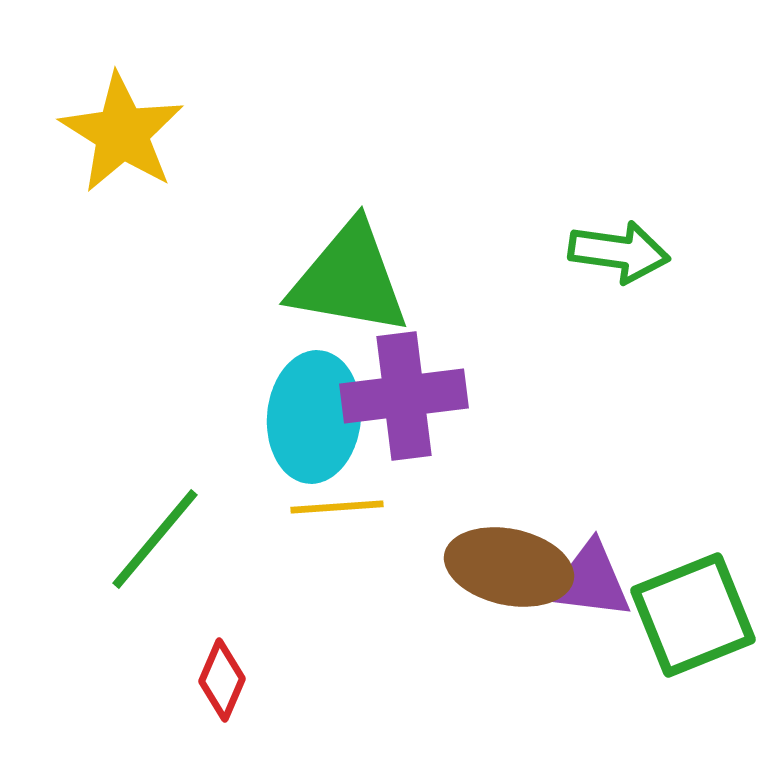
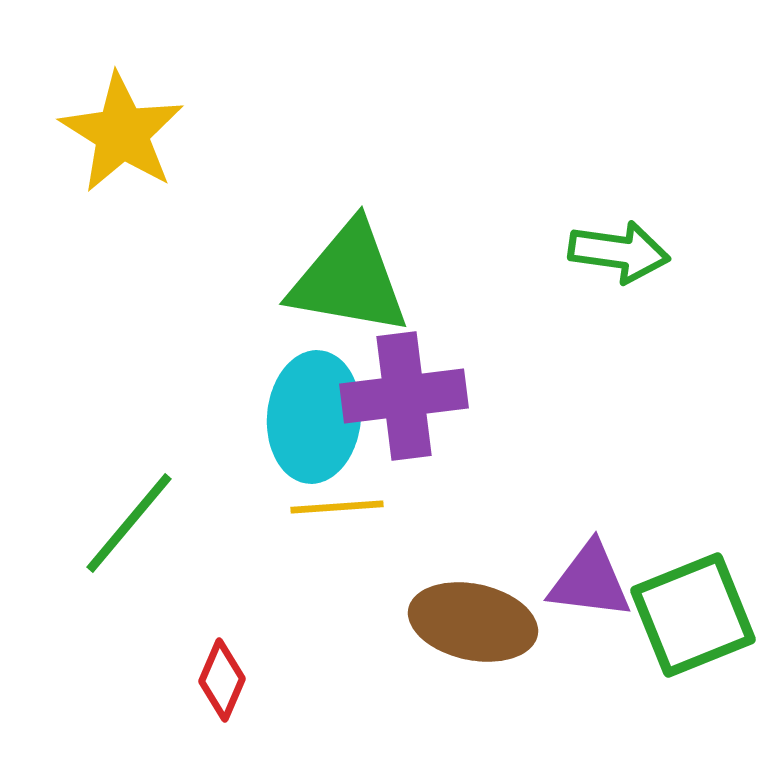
green line: moved 26 px left, 16 px up
brown ellipse: moved 36 px left, 55 px down
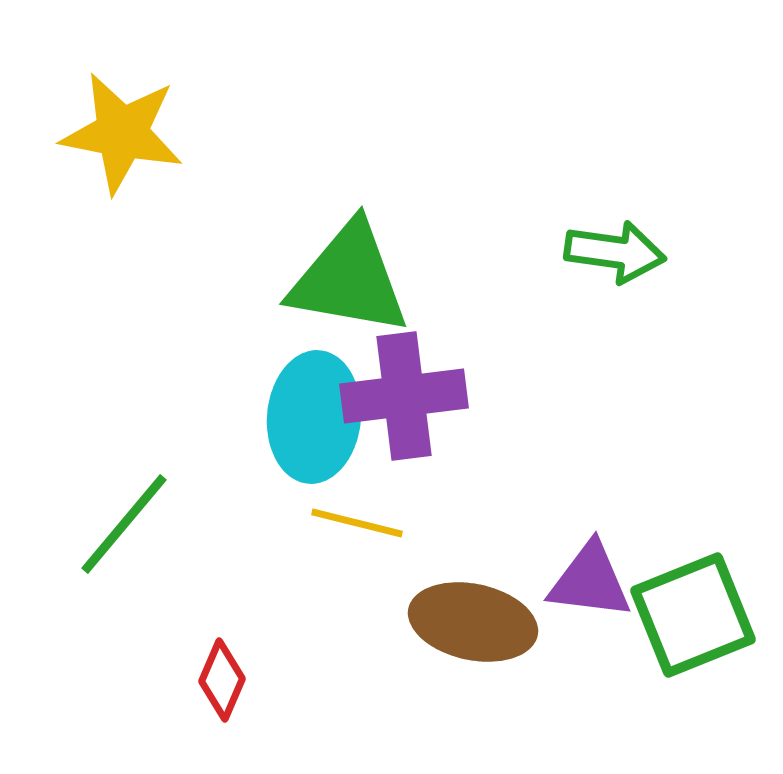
yellow star: rotated 21 degrees counterclockwise
green arrow: moved 4 px left
yellow line: moved 20 px right, 16 px down; rotated 18 degrees clockwise
green line: moved 5 px left, 1 px down
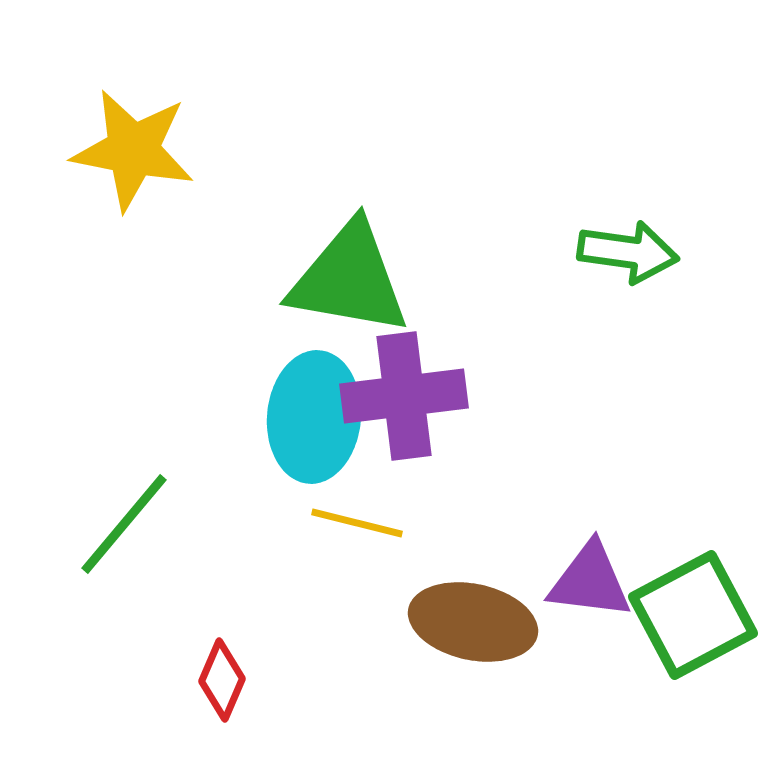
yellow star: moved 11 px right, 17 px down
green arrow: moved 13 px right
green square: rotated 6 degrees counterclockwise
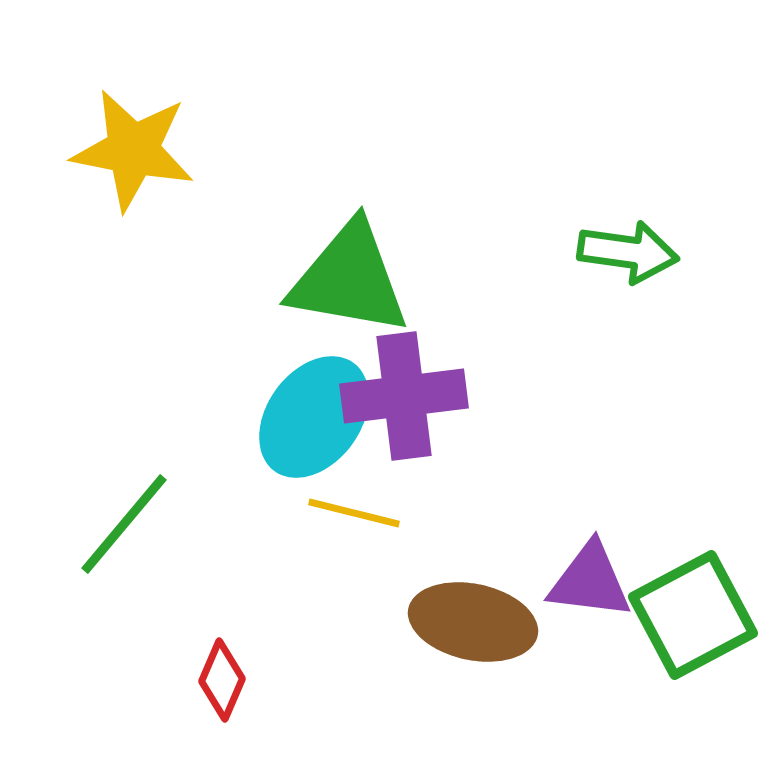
cyan ellipse: rotated 31 degrees clockwise
yellow line: moved 3 px left, 10 px up
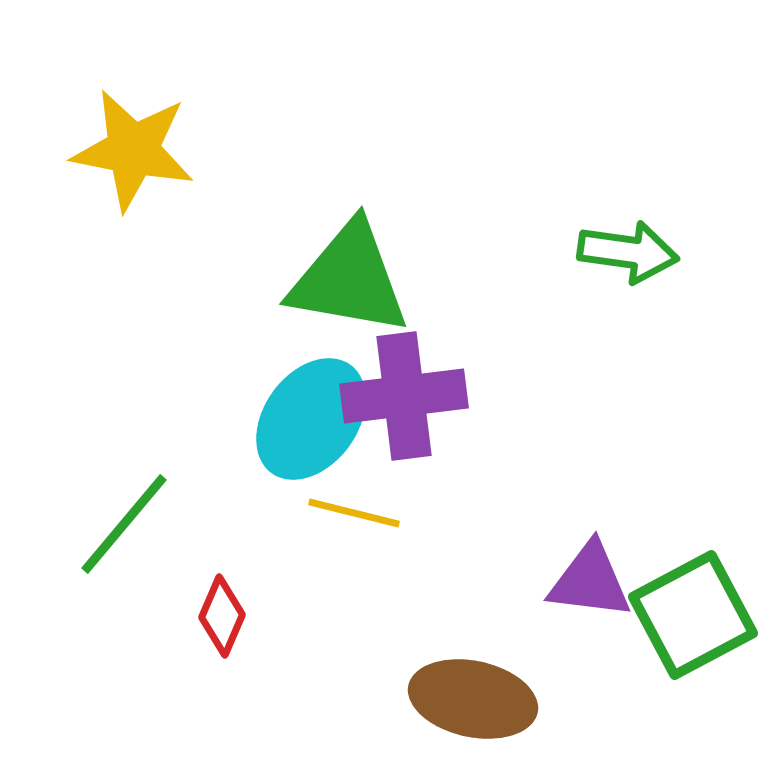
cyan ellipse: moved 3 px left, 2 px down
brown ellipse: moved 77 px down
red diamond: moved 64 px up
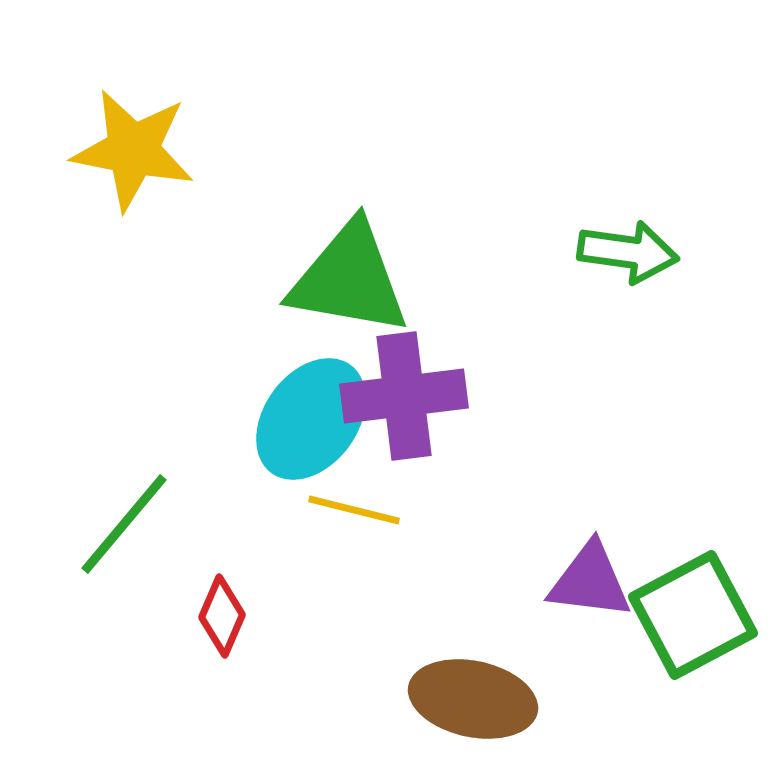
yellow line: moved 3 px up
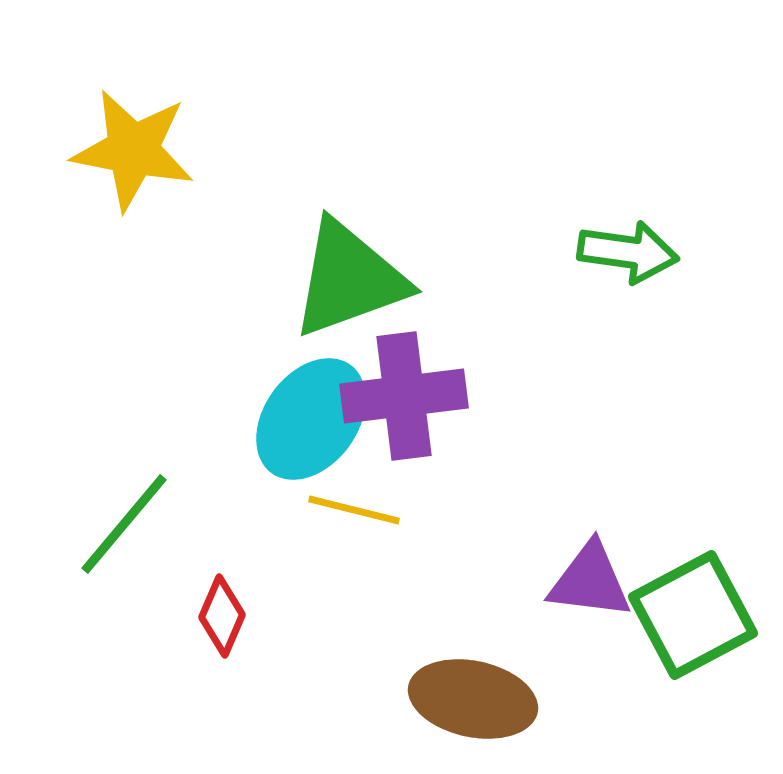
green triangle: rotated 30 degrees counterclockwise
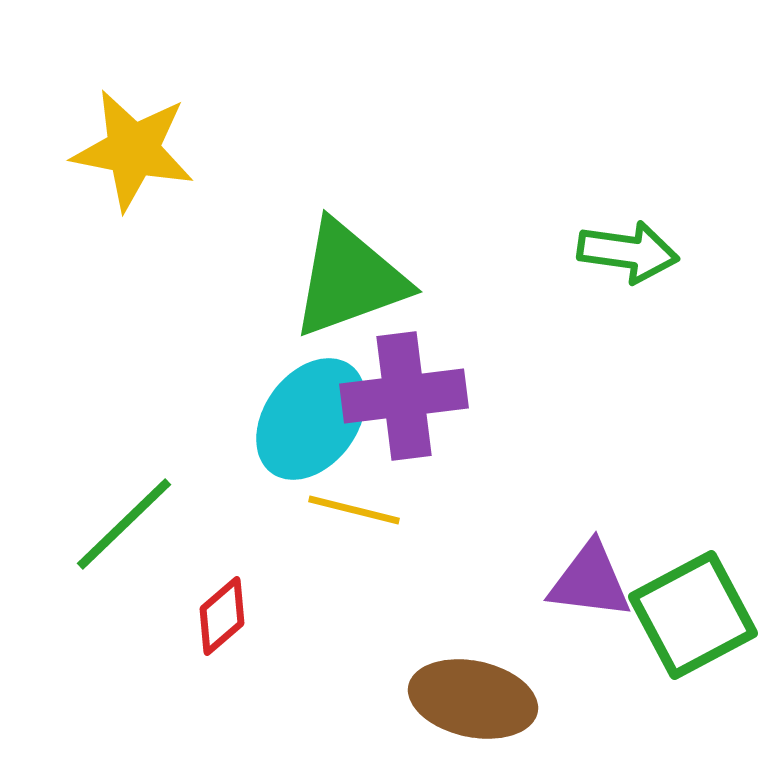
green line: rotated 6 degrees clockwise
red diamond: rotated 26 degrees clockwise
